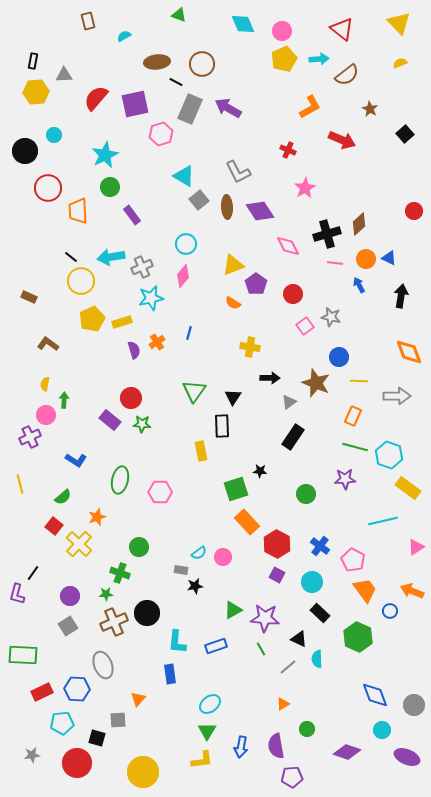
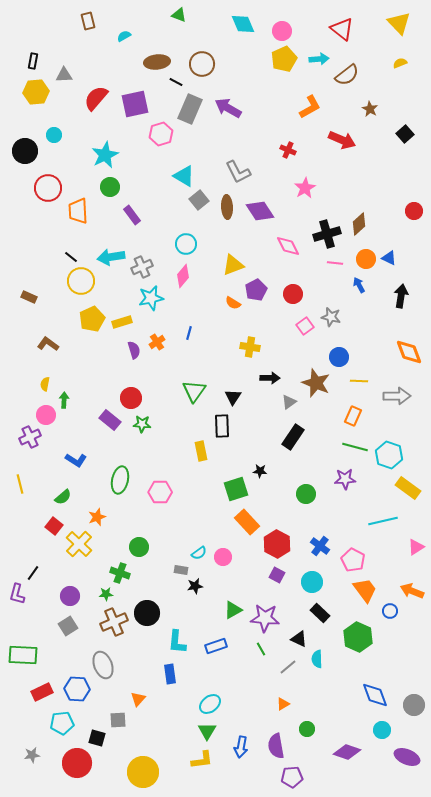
purple pentagon at (256, 284): moved 6 px down; rotated 10 degrees clockwise
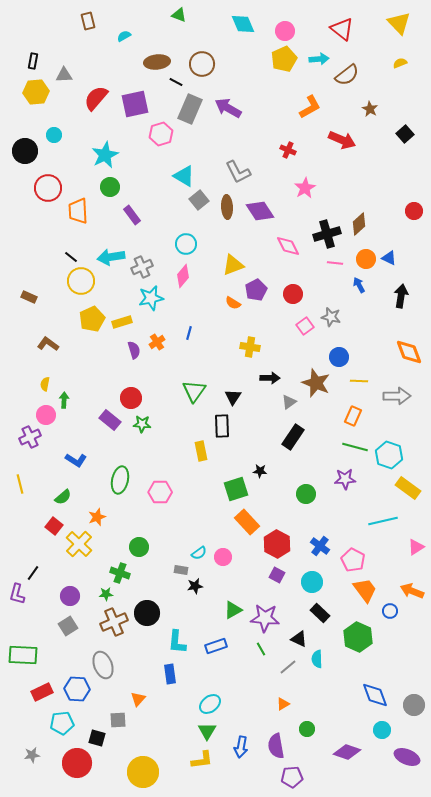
pink circle at (282, 31): moved 3 px right
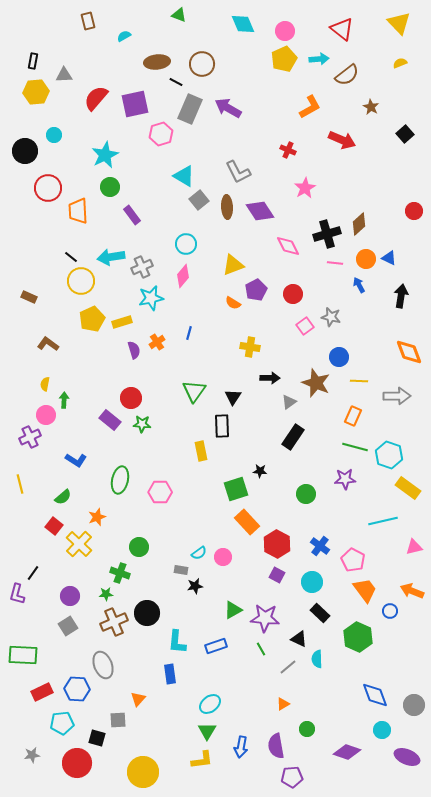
brown star at (370, 109): moved 1 px right, 2 px up
pink triangle at (416, 547): moved 2 px left; rotated 18 degrees clockwise
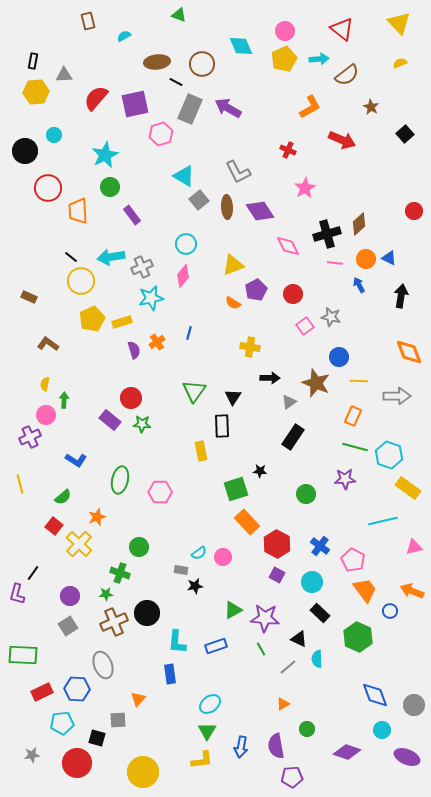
cyan diamond at (243, 24): moved 2 px left, 22 px down
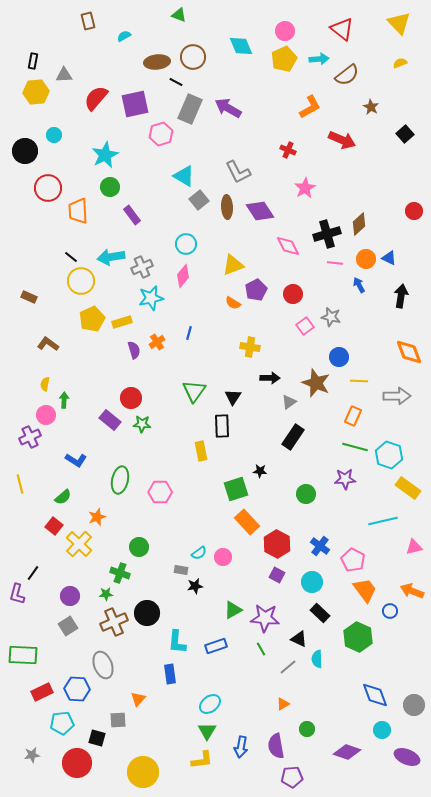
brown circle at (202, 64): moved 9 px left, 7 px up
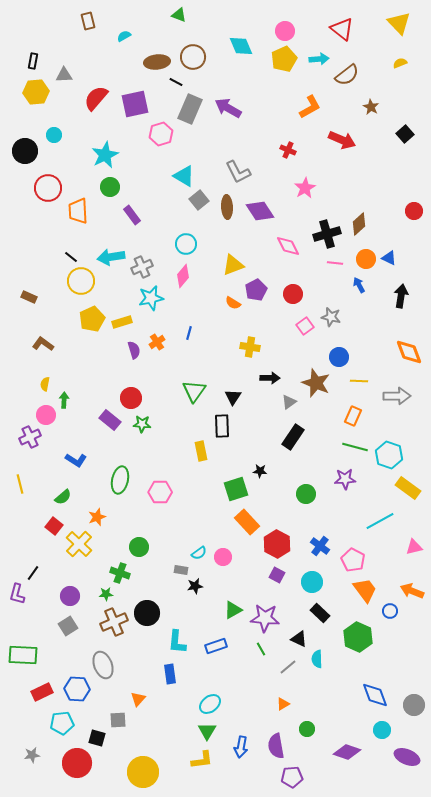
brown L-shape at (48, 344): moved 5 px left
cyan line at (383, 521): moved 3 px left; rotated 16 degrees counterclockwise
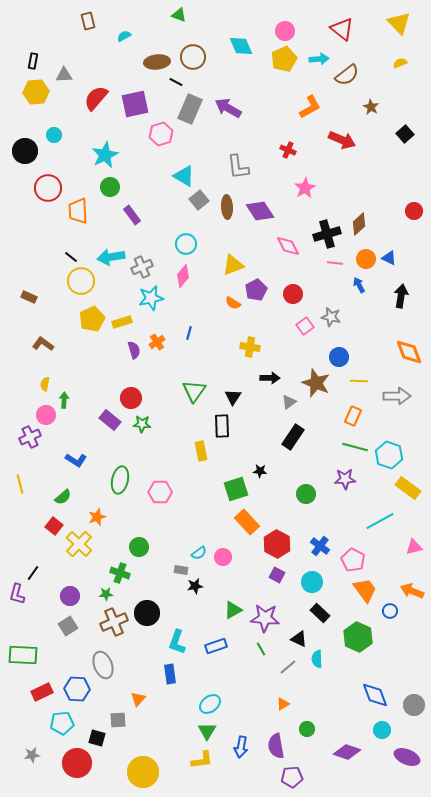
gray L-shape at (238, 172): moved 5 px up; rotated 20 degrees clockwise
cyan L-shape at (177, 642): rotated 15 degrees clockwise
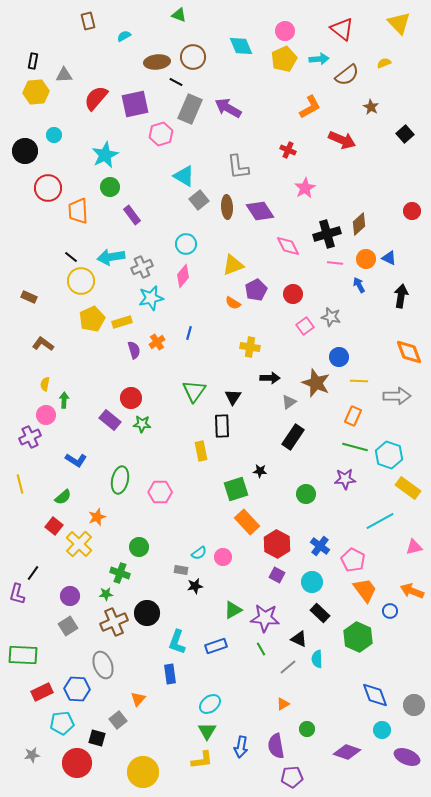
yellow semicircle at (400, 63): moved 16 px left
red circle at (414, 211): moved 2 px left
gray square at (118, 720): rotated 36 degrees counterclockwise
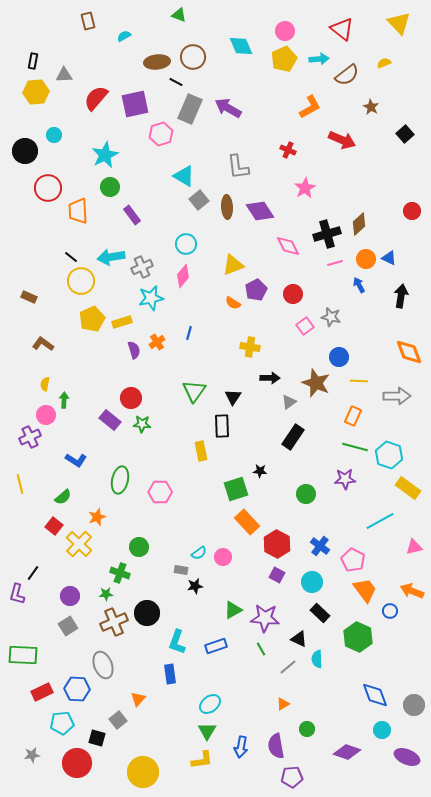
pink line at (335, 263): rotated 21 degrees counterclockwise
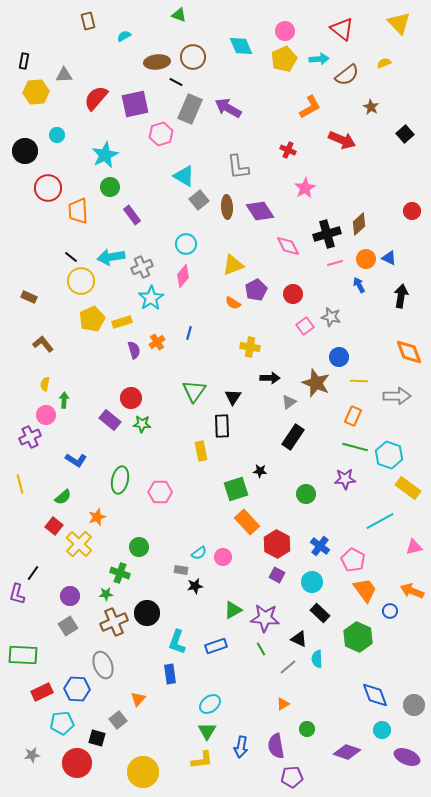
black rectangle at (33, 61): moved 9 px left
cyan circle at (54, 135): moved 3 px right
cyan star at (151, 298): rotated 20 degrees counterclockwise
brown L-shape at (43, 344): rotated 15 degrees clockwise
